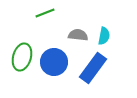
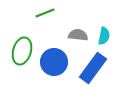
green ellipse: moved 6 px up
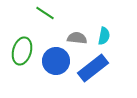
green line: rotated 54 degrees clockwise
gray semicircle: moved 1 px left, 3 px down
blue circle: moved 2 px right, 1 px up
blue rectangle: rotated 16 degrees clockwise
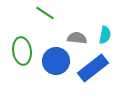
cyan semicircle: moved 1 px right, 1 px up
green ellipse: rotated 24 degrees counterclockwise
